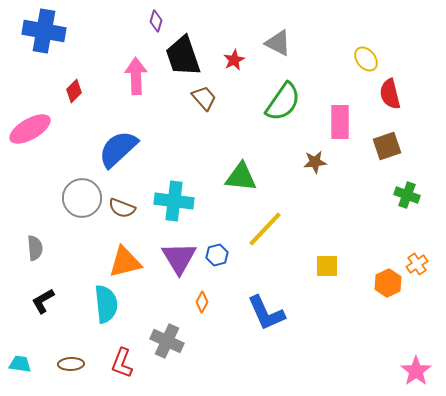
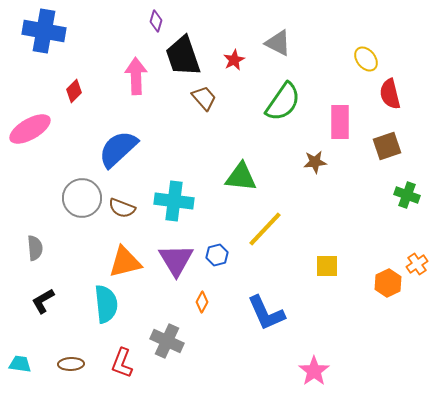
purple triangle: moved 3 px left, 2 px down
pink star: moved 102 px left
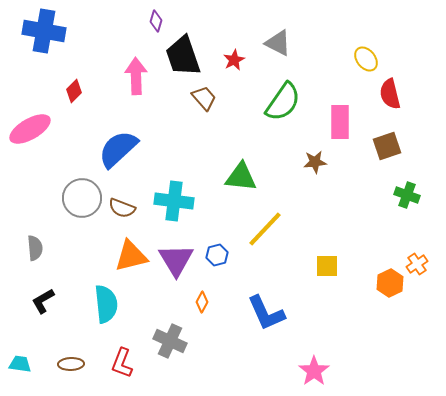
orange triangle: moved 6 px right, 6 px up
orange hexagon: moved 2 px right
gray cross: moved 3 px right
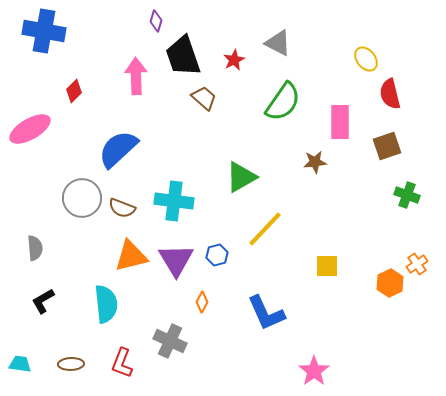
brown trapezoid: rotated 8 degrees counterclockwise
green triangle: rotated 36 degrees counterclockwise
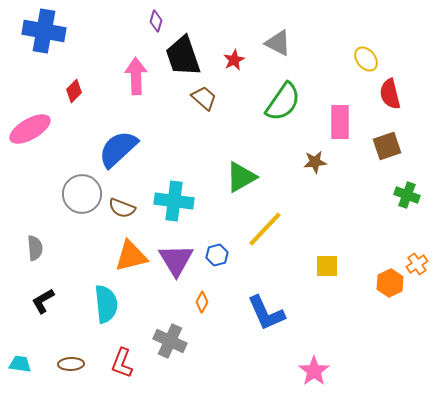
gray circle: moved 4 px up
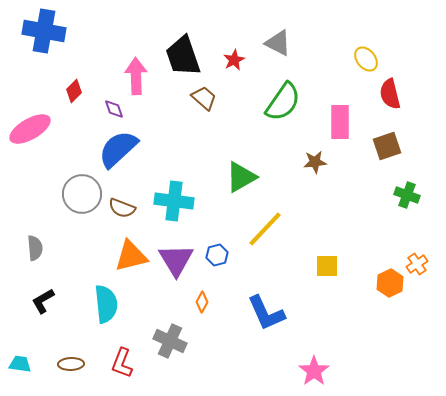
purple diamond: moved 42 px left, 88 px down; rotated 35 degrees counterclockwise
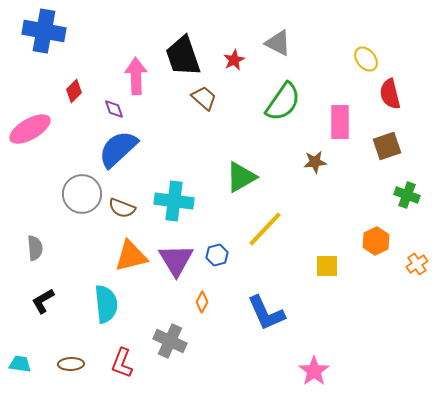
orange hexagon: moved 14 px left, 42 px up
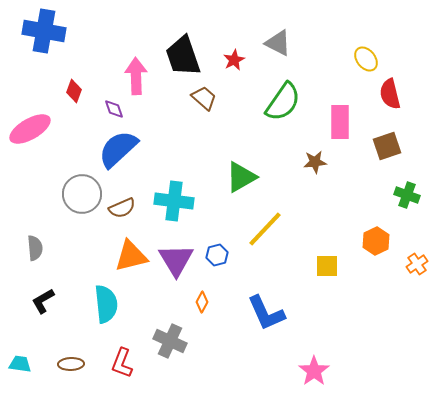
red diamond: rotated 25 degrees counterclockwise
brown semicircle: rotated 44 degrees counterclockwise
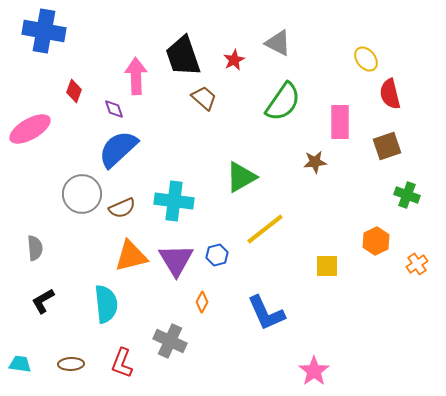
yellow line: rotated 9 degrees clockwise
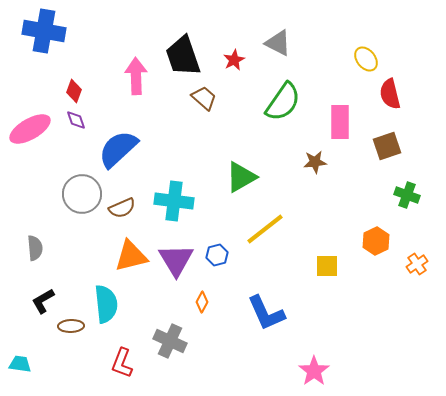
purple diamond: moved 38 px left, 11 px down
brown ellipse: moved 38 px up
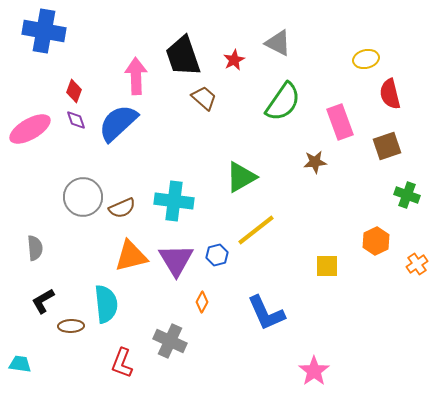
yellow ellipse: rotated 65 degrees counterclockwise
pink rectangle: rotated 20 degrees counterclockwise
blue semicircle: moved 26 px up
gray circle: moved 1 px right, 3 px down
yellow line: moved 9 px left, 1 px down
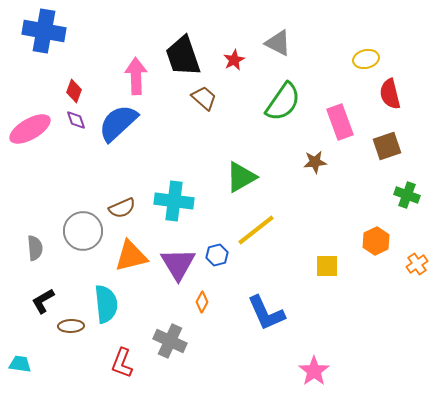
gray circle: moved 34 px down
purple triangle: moved 2 px right, 4 px down
